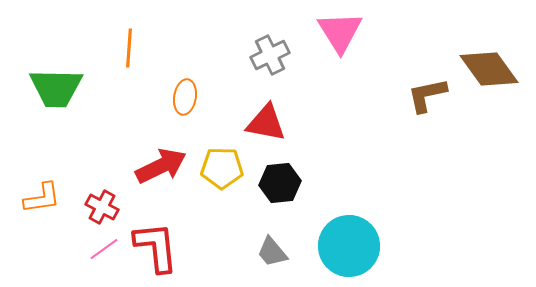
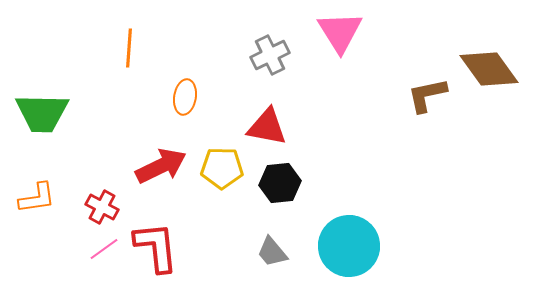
green trapezoid: moved 14 px left, 25 px down
red triangle: moved 1 px right, 4 px down
orange L-shape: moved 5 px left
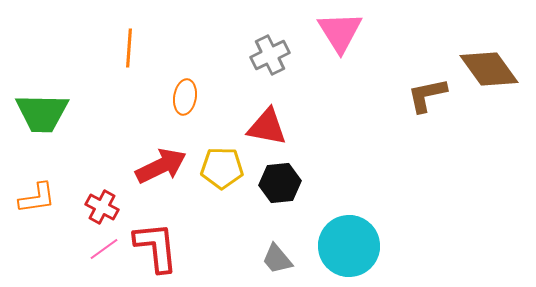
gray trapezoid: moved 5 px right, 7 px down
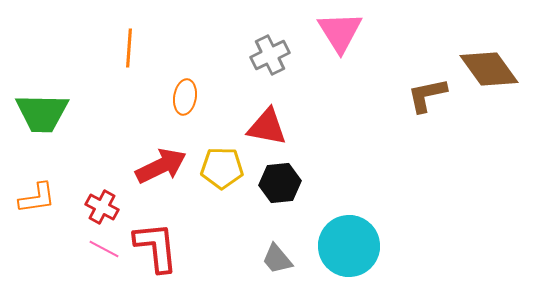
pink line: rotated 64 degrees clockwise
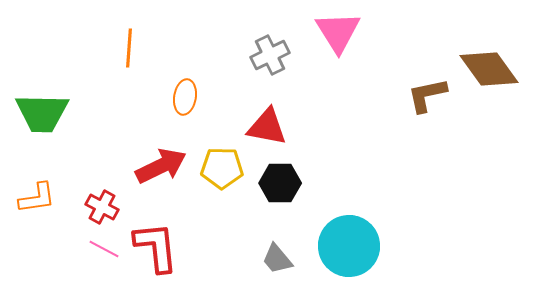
pink triangle: moved 2 px left
black hexagon: rotated 6 degrees clockwise
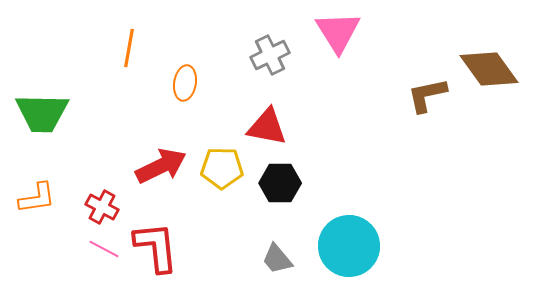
orange line: rotated 6 degrees clockwise
orange ellipse: moved 14 px up
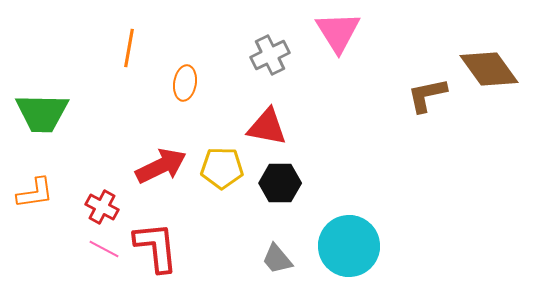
orange L-shape: moved 2 px left, 5 px up
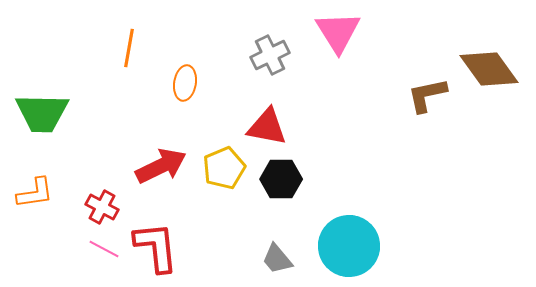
yellow pentagon: moved 2 px right; rotated 24 degrees counterclockwise
black hexagon: moved 1 px right, 4 px up
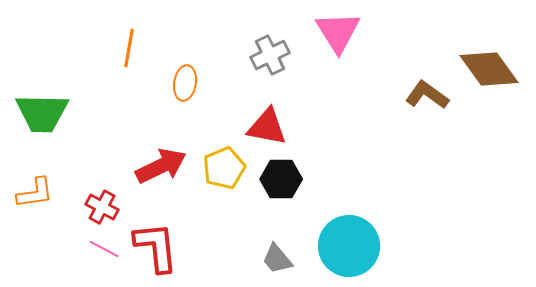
brown L-shape: rotated 48 degrees clockwise
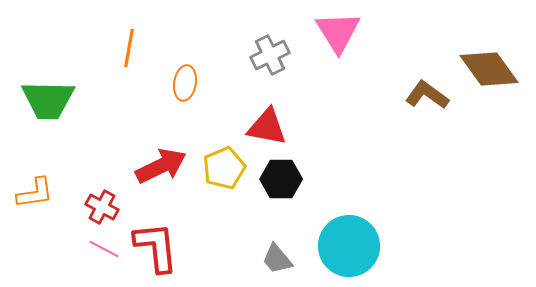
green trapezoid: moved 6 px right, 13 px up
